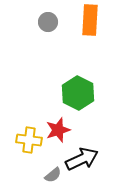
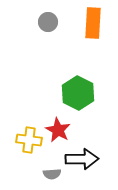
orange rectangle: moved 3 px right, 3 px down
red star: rotated 25 degrees counterclockwise
black arrow: rotated 24 degrees clockwise
gray semicircle: moved 1 px left, 1 px up; rotated 36 degrees clockwise
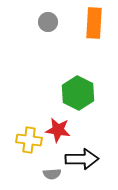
orange rectangle: moved 1 px right
red star: rotated 20 degrees counterclockwise
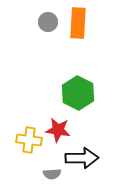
orange rectangle: moved 16 px left
black arrow: moved 1 px up
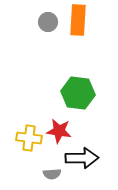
orange rectangle: moved 3 px up
green hexagon: rotated 20 degrees counterclockwise
red star: moved 1 px right, 1 px down
yellow cross: moved 2 px up
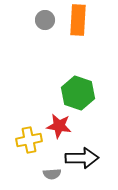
gray circle: moved 3 px left, 2 px up
green hexagon: rotated 12 degrees clockwise
red star: moved 5 px up
yellow cross: moved 2 px down; rotated 20 degrees counterclockwise
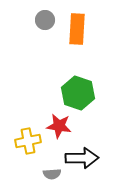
orange rectangle: moved 1 px left, 9 px down
yellow cross: moved 1 px left, 1 px down
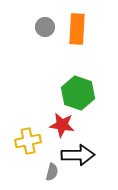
gray circle: moved 7 px down
red star: moved 3 px right, 1 px up
black arrow: moved 4 px left, 3 px up
gray semicircle: moved 2 px up; rotated 72 degrees counterclockwise
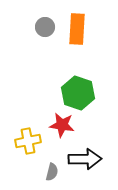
black arrow: moved 7 px right, 4 px down
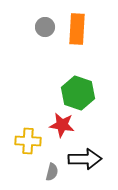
yellow cross: rotated 15 degrees clockwise
